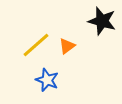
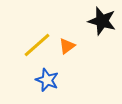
yellow line: moved 1 px right
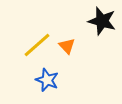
orange triangle: rotated 36 degrees counterclockwise
